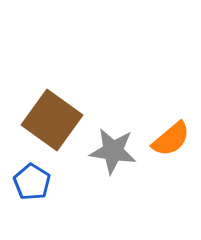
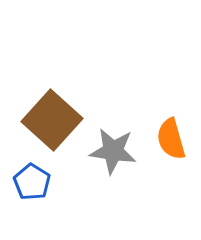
brown square: rotated 6 degrees clockwise
orange semicircle: rotated 114 degrees clockwise
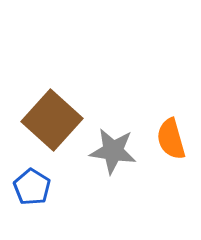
blue pentagon: moved 5 px down
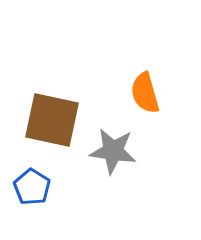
brown square: rotated 30 degrees counterclockwise
orange semicircle: moved 26 px left, 46 px up
